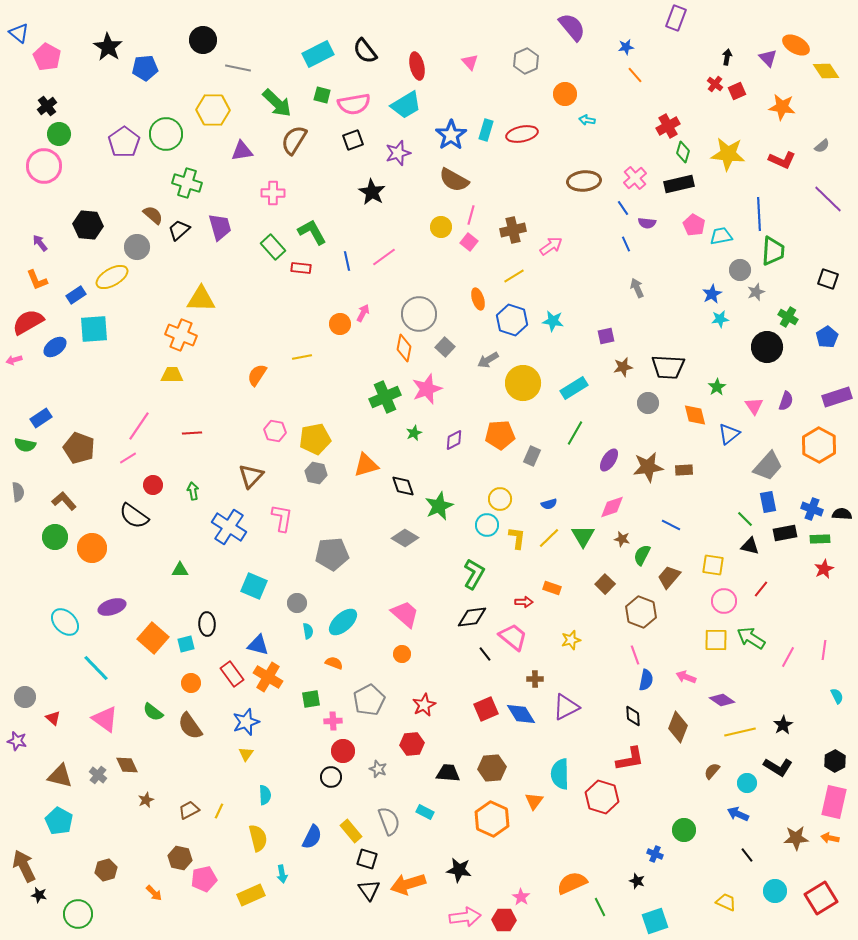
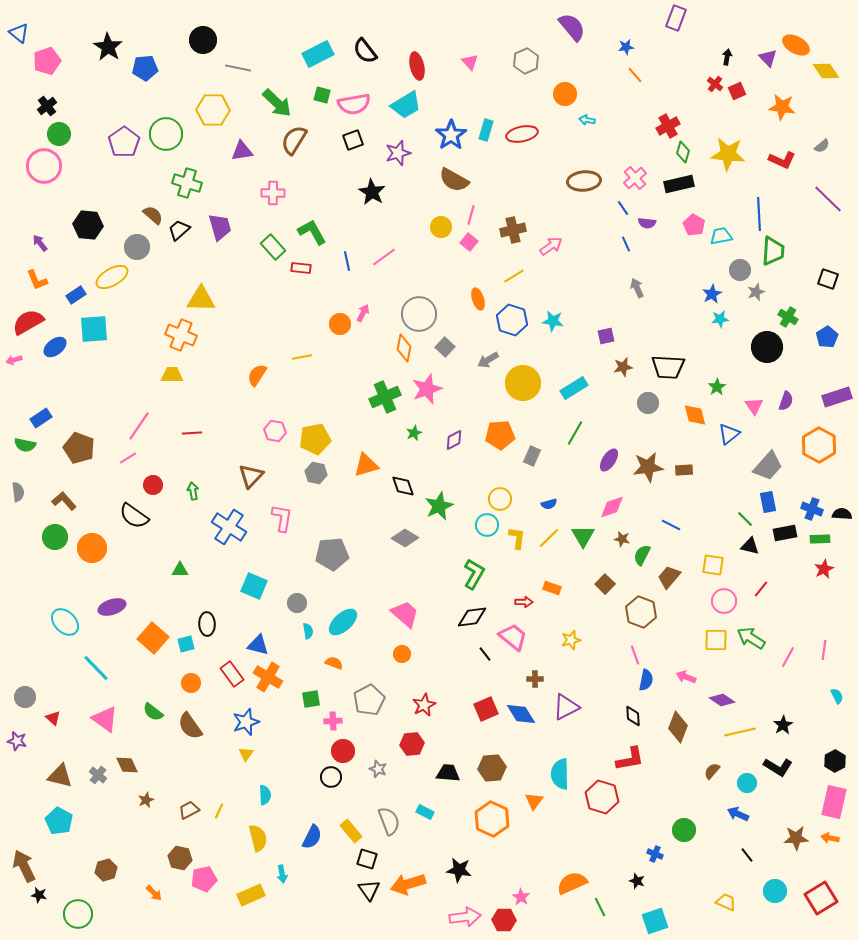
pink pentagon at (47, 57): moved 4 px down; rotated 24 degrees clockwise
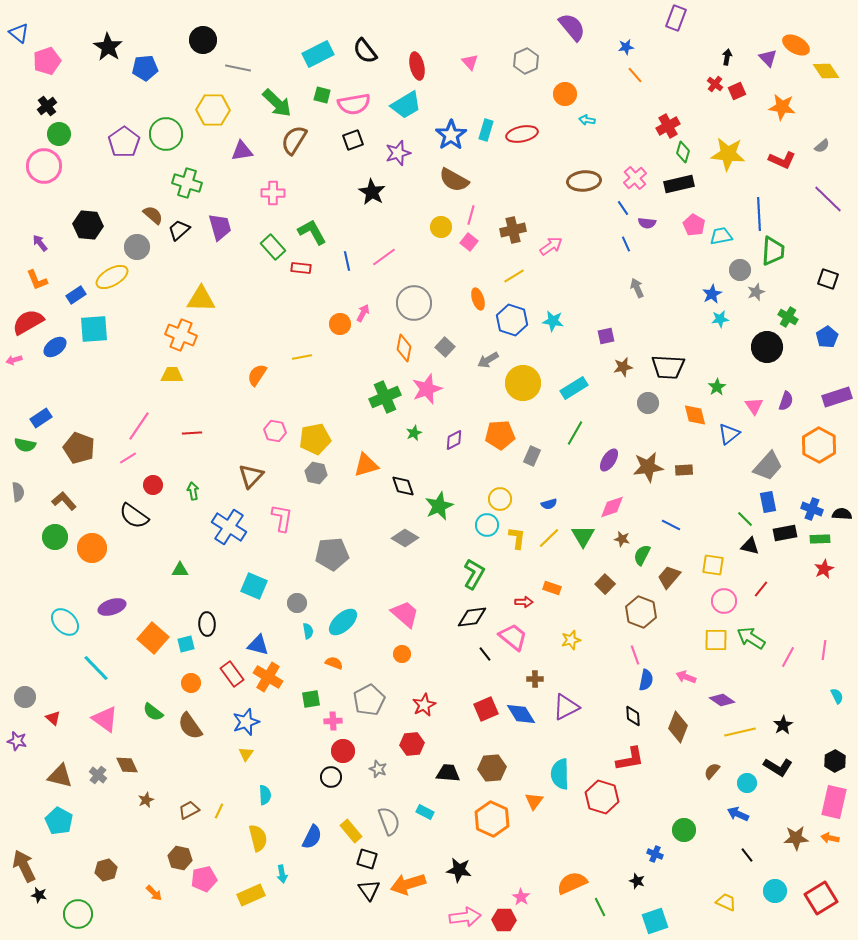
gray circle at (419, 314): moved 5 px left, 11 px up
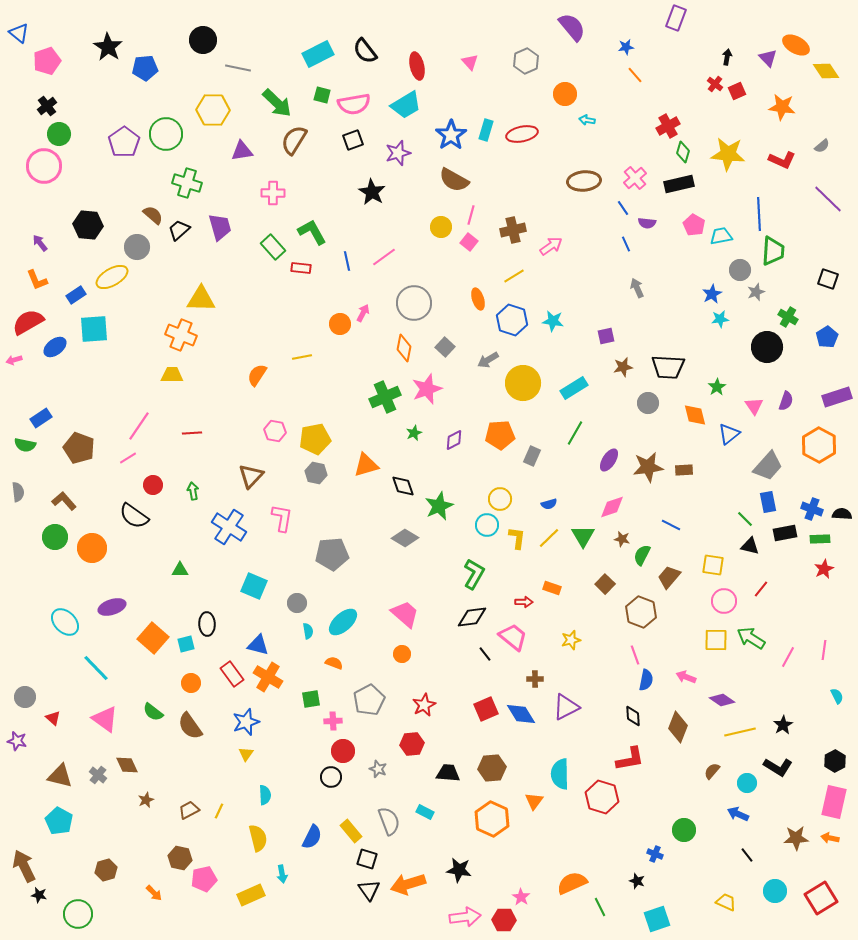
cyan square at (655, 921): moved 2 px right, 2 px up
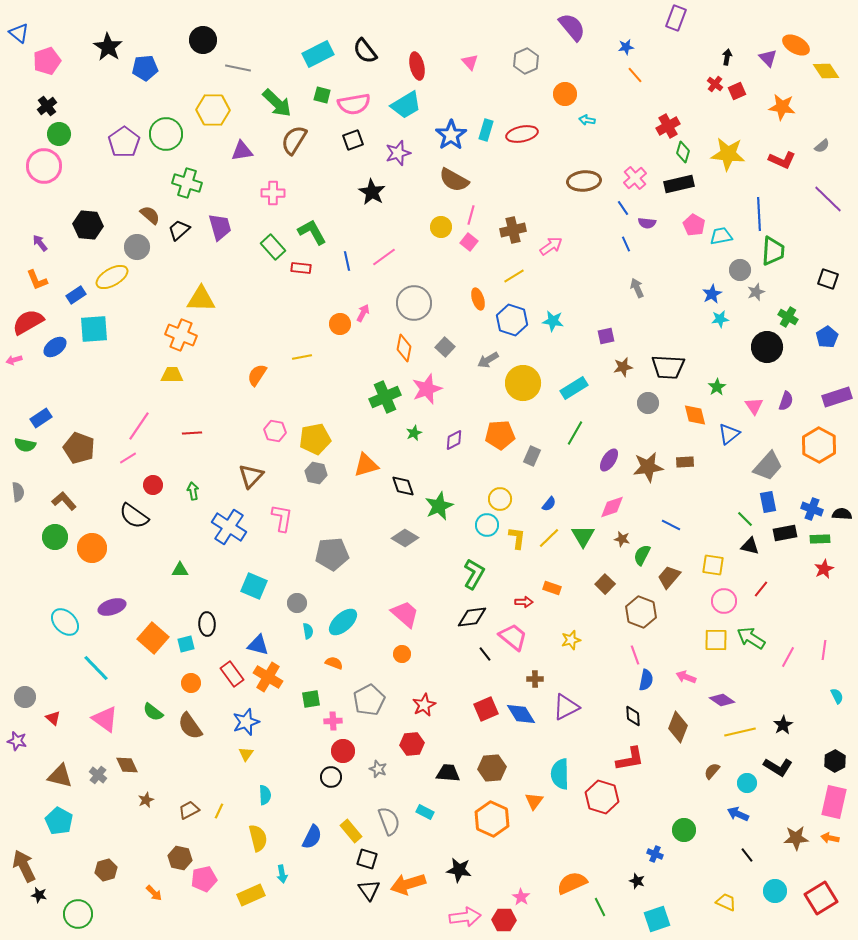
brown semicircle at (153, 215): moved 3 px left
brown rectangle at (684, 470): moved 1 px right, 8 px up
blue semicircle at (549, 504): rotated 35 degrees counterclockwise
